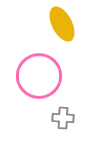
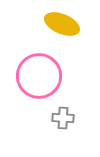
yellow ellipse: rotated 40 degrees counterclockwise
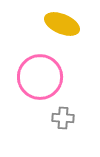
pink circle: moved 1 px right, 1 px down
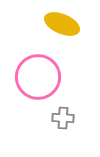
pink circle: moved 2 px left
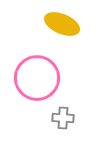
pink circle: moved 1 px left, 1 px down
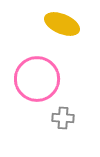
pink circle: moved 1 px down
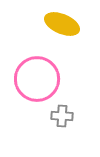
gray cross: moved 1 px left, 2 px up
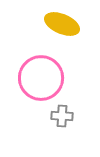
pink circle: moved 4 px right, 1 px up
